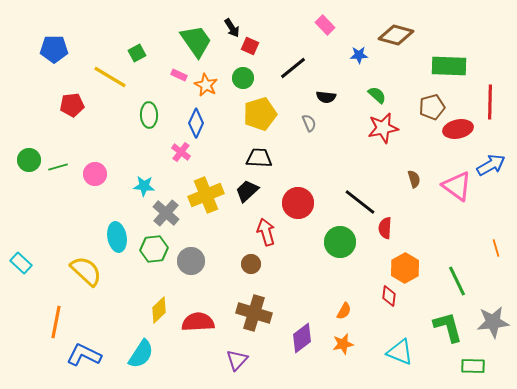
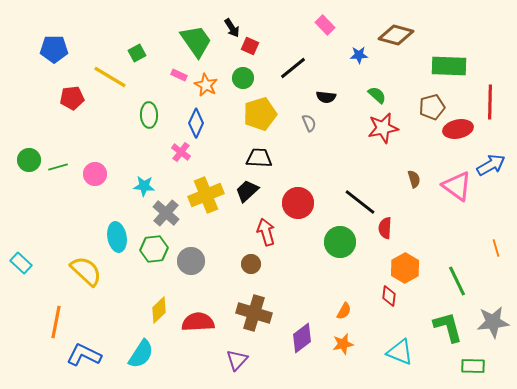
red pentagon at (72, 105): moved 7 px up
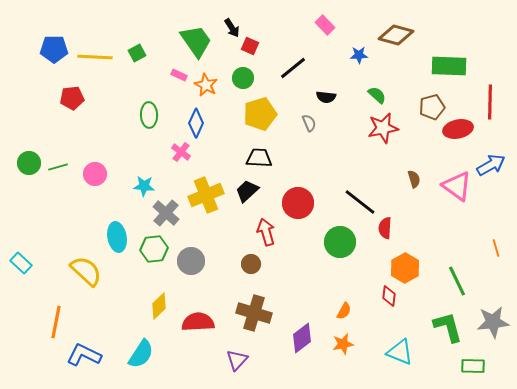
yellow line at (110, 77): moved 15 px left, 20 px up; rotated 28 degrees counterclockwise
green circle at (29, 160): moved 3 px down
yellow diamond at (159, 310): moved 4 px up
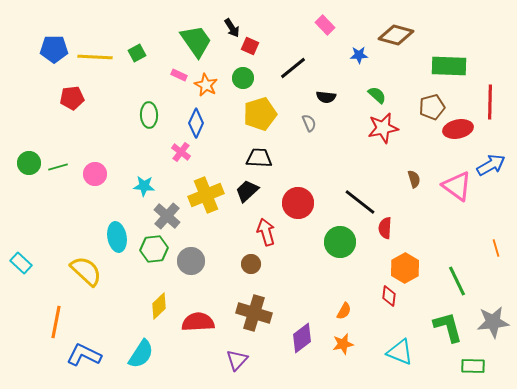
gray cross at (166, 213): moved 1 px right, 3 px down
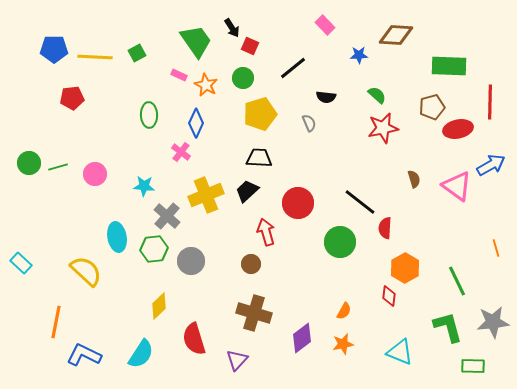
brown diamond at (396, 35): rotated 12 degrees counterclockwise
red semicircle at (198, 322): moved 4 px left, 17 px down; rotated 104 degrees counterclockwise
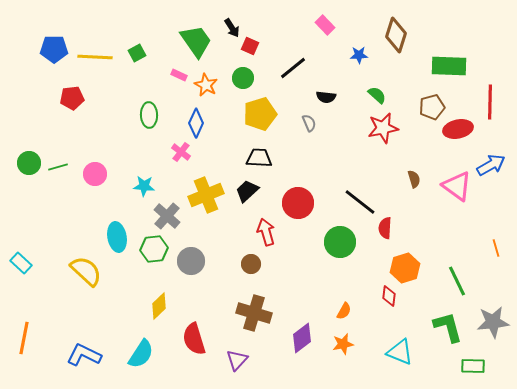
brown diamond at (396, 35): rotated 76 degrees counterclockwise
orange hexagon at (405, 268): rotated 12 degrees clockwise
orange line at (56, 322): moved 32 px left, 16 px down
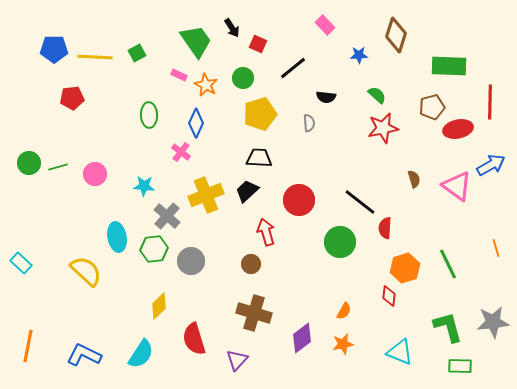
red square at (250, 46): moved 8 px right, 2 px up
gray semicircle at (309, 123): rotated 18 degrees clockwise
red circle at (298, 203): moved 1 px right, 3 px up
green line at (457, 281): moved 9 px left, 17 px up
orange line at (24, 338): moved 4 px right, 8 px down
green rectangle at (473, 366): moved 13 px left
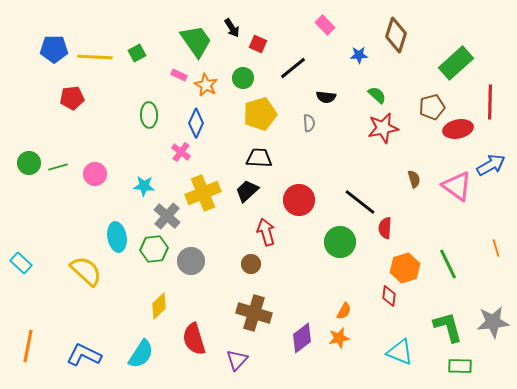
green rectangle at (449, 66): moved 7 px right, 3 px up; rotated 44 degrees counterclockwise
yellow cross at (206, 195): moved 3 px left, 2 px up
orange star at (343, 344): moved 4 px left, 6 px up
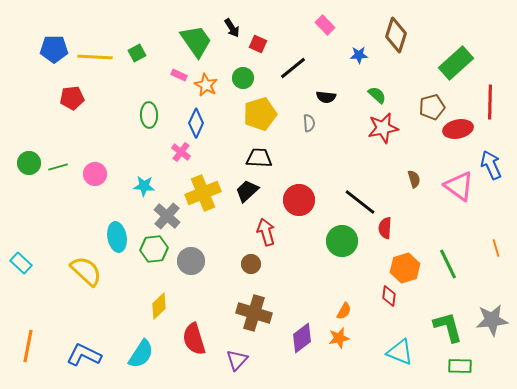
blue arrow at (491, 165): rotated 84 degrees counterclockwise
pink triangle at (457, 186): moved 2 px right
green circle at (340, 242): moved 2 px right, 1 px up
gray star at (493, 322): moved 1 px left, 2 px up
